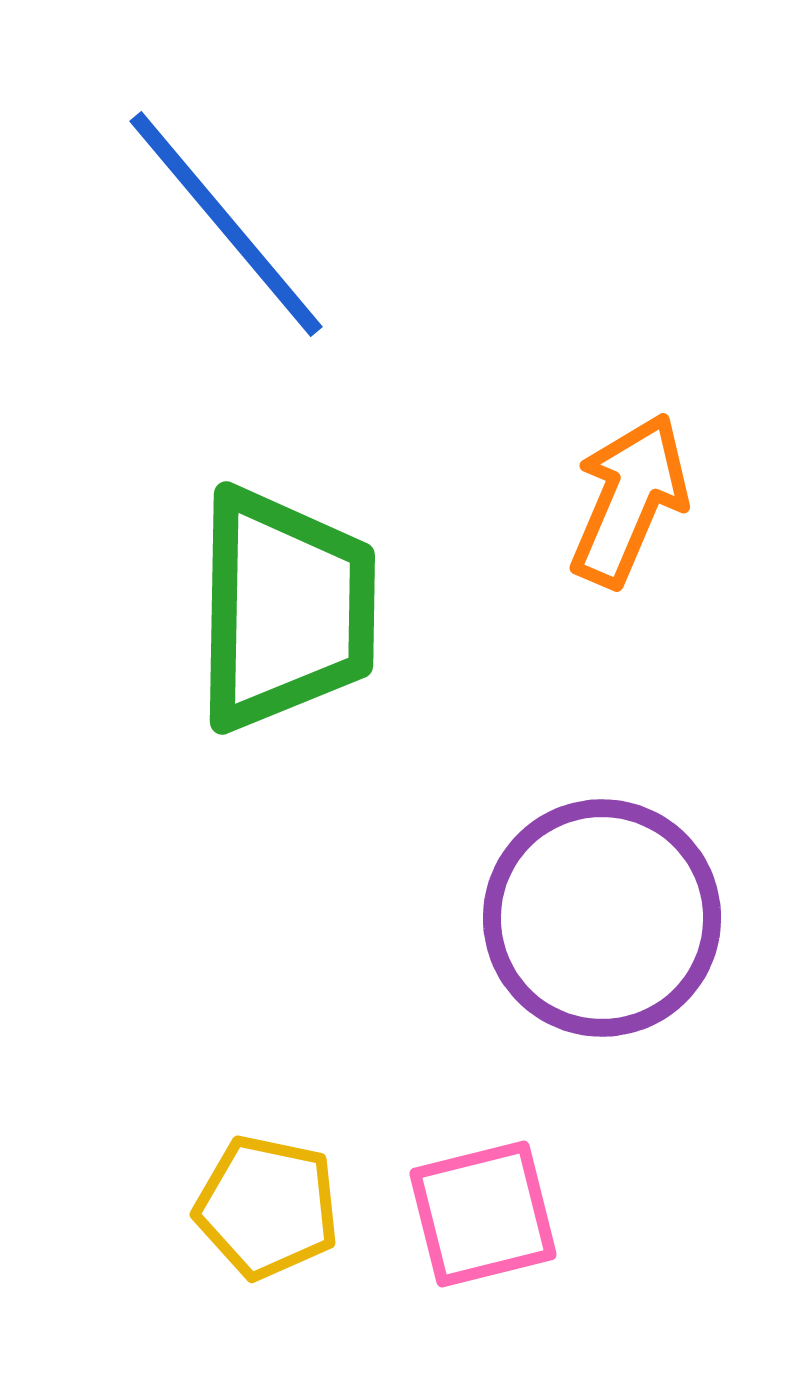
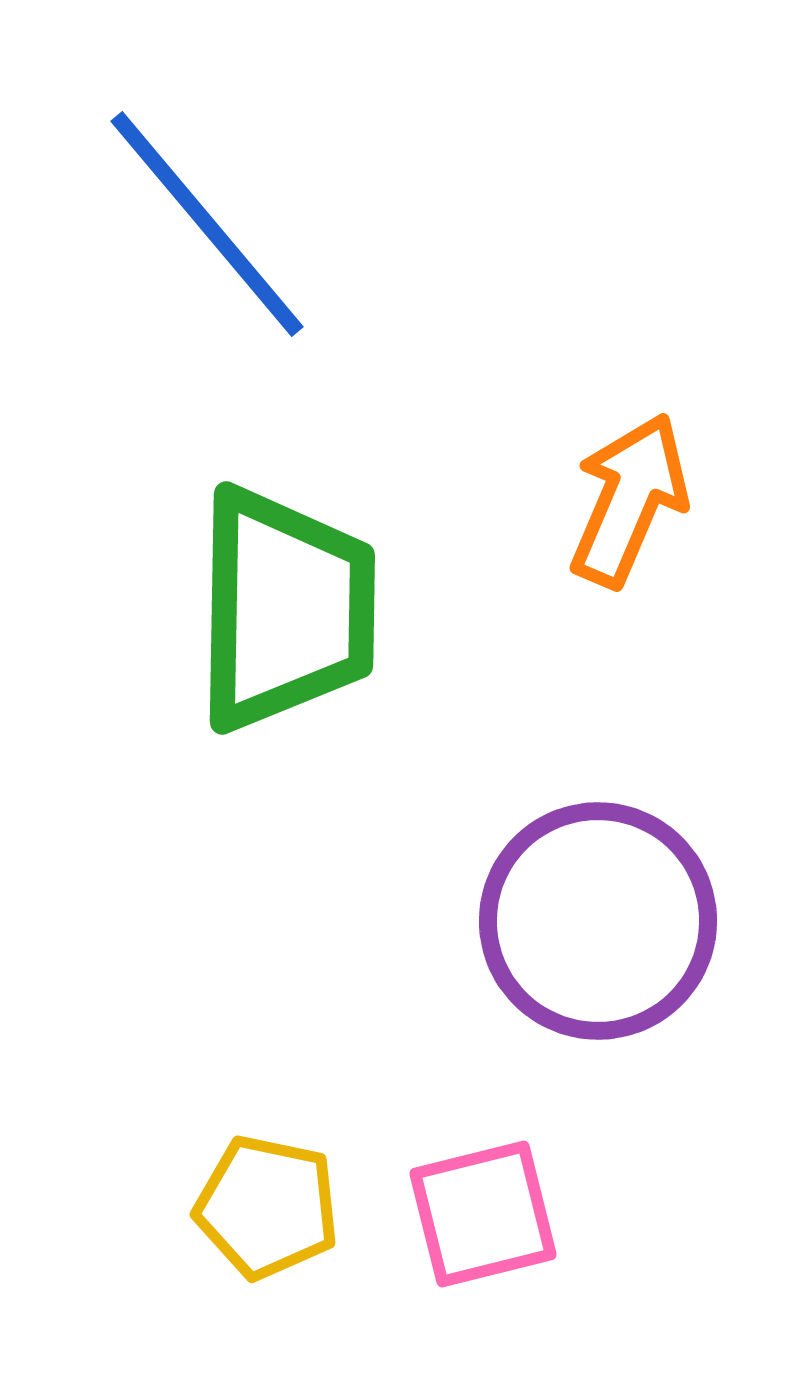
blue line: moved 19 px left
purple circle: moved 4 px left, 3 px down
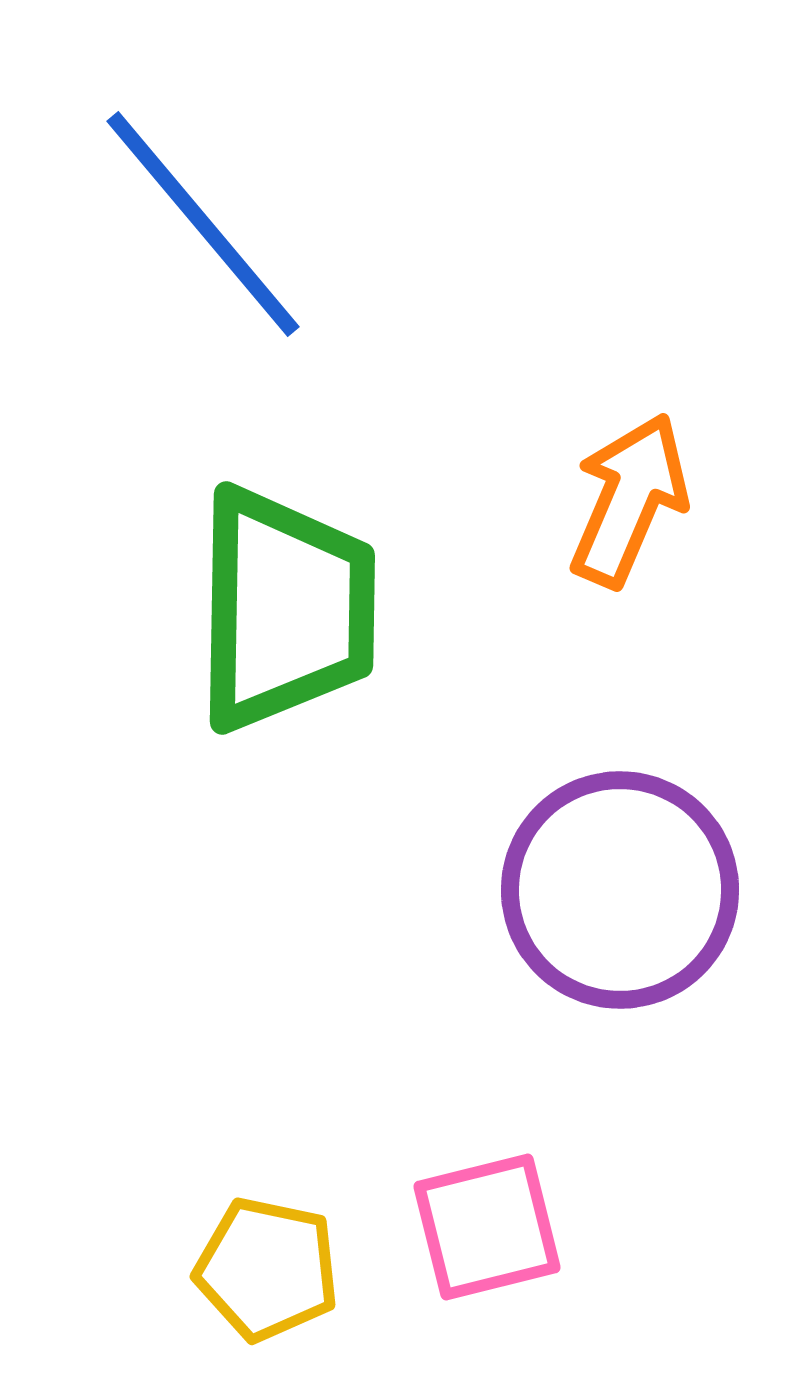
blue line: moved 4 px left
purple circle: moved 22 px right, 31 px up
yellow pentagon: moved 62 px down
pink square: moved 4 px right, 13 px down
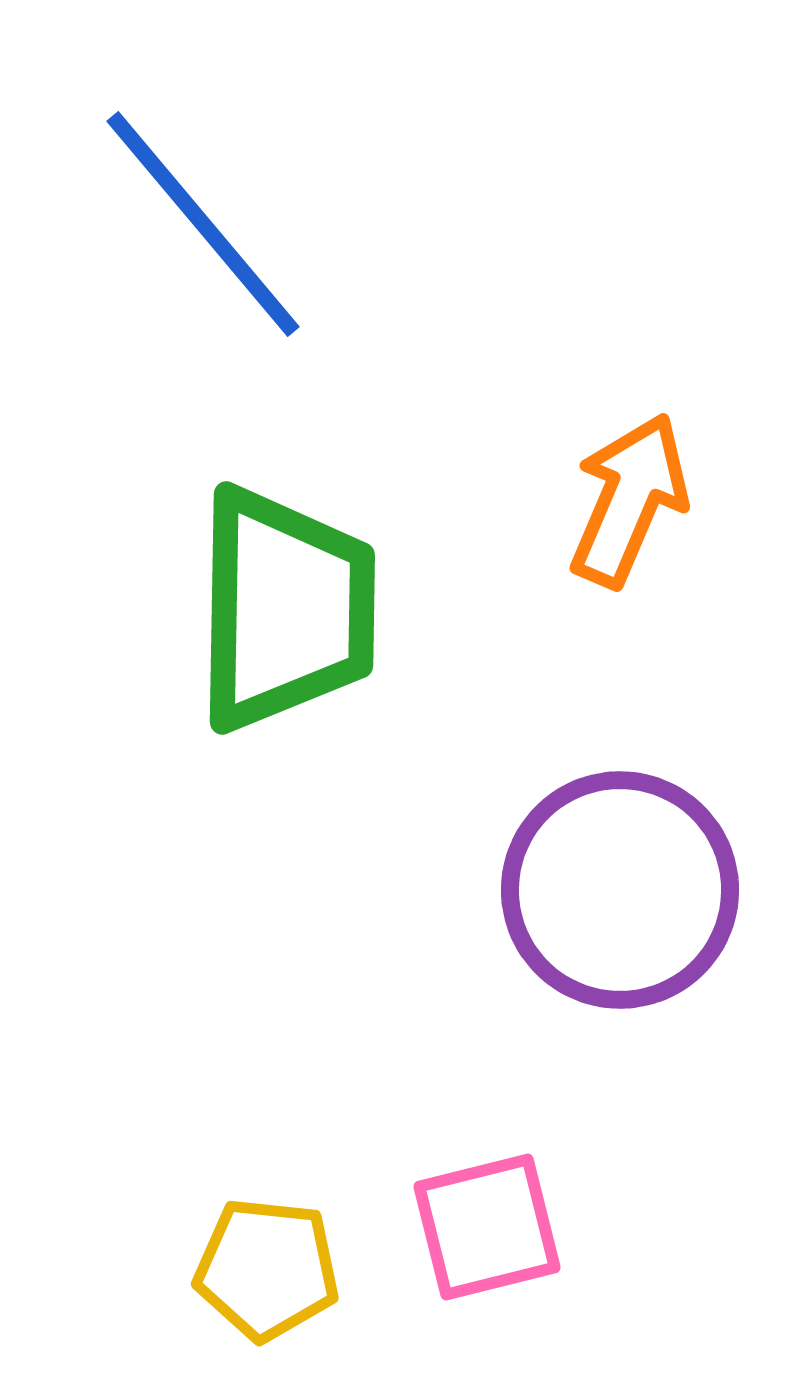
yellow pentagon: rotated 6 degrees counterclockwise
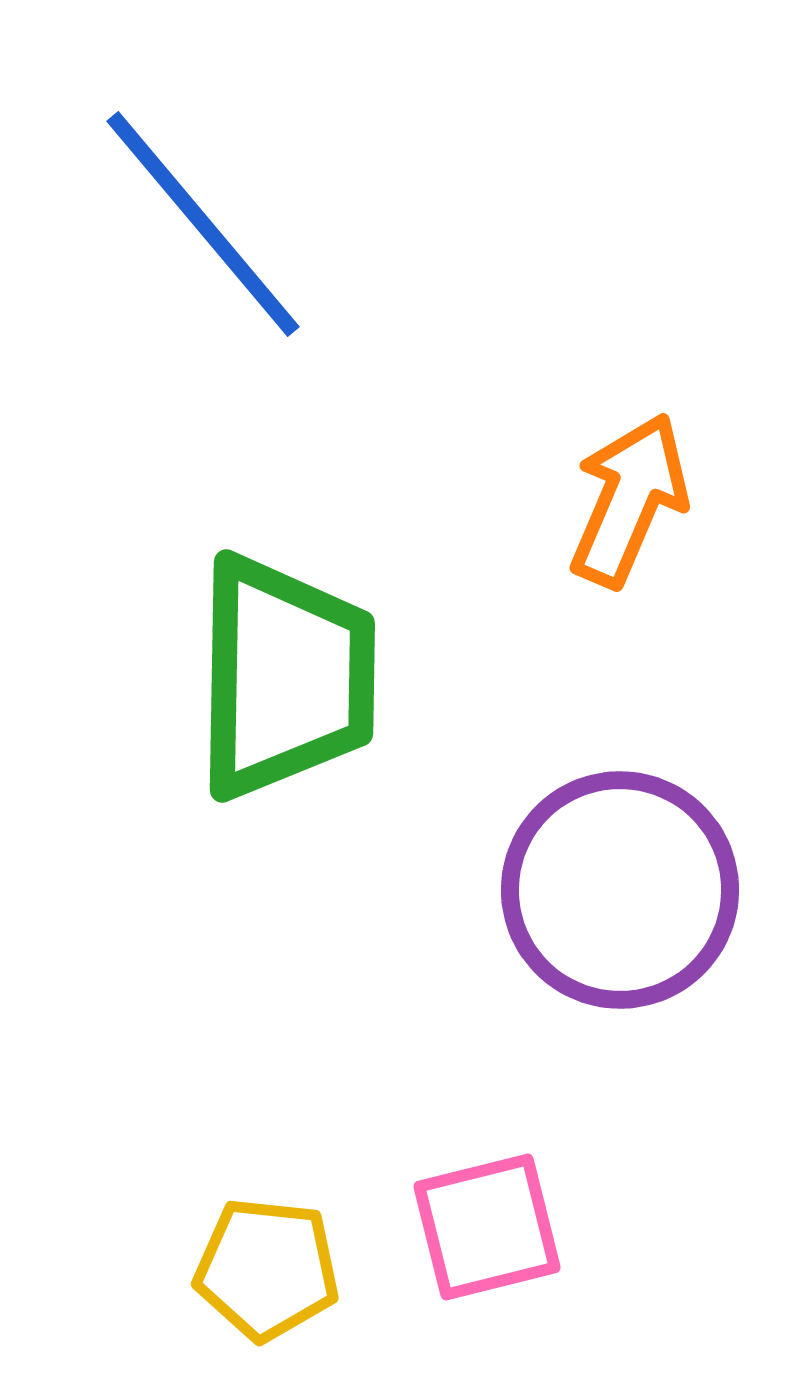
green trapezoid: moved 68 px down
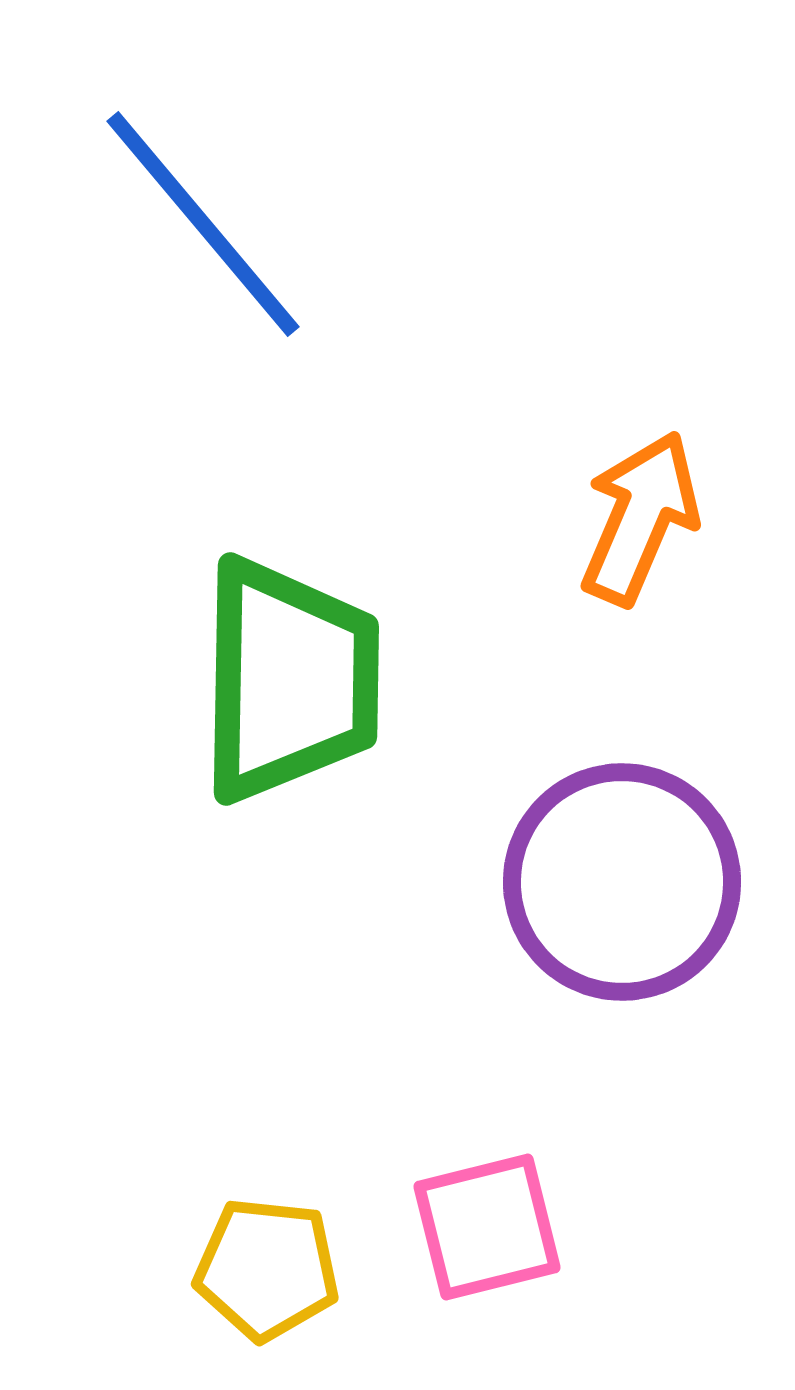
orange arrow: moved 11 px right, 18 px down
green trapezoid: moved 4 px right, 3 px down
purple circle: moved 2 px right, 8 px up
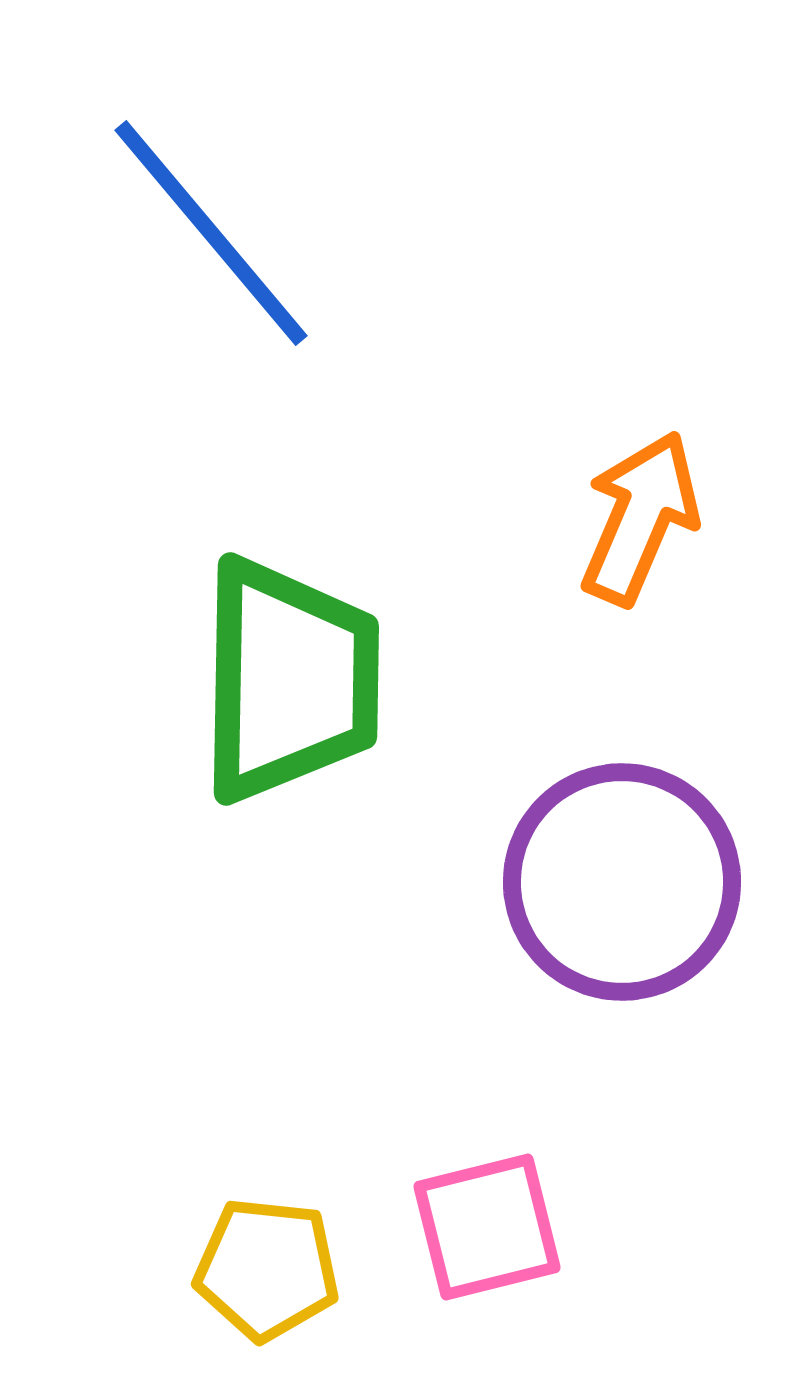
blue line: moved 8 px right, 9 px down
